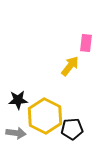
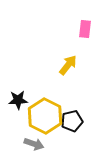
pink rectangle: moved 1 px left, 14 px up
yellow arrow: moved 2 px left, 1 px up
black pentagon: moved 8 px up; rotated 10 degrees counterclockwise
gray arrow: moved 18 px right, 11 px down; rotated 12 degrees clockwise
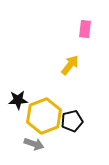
yellow arrow: moved 2 px right
yellow hexagon: moved 1 px left; rotated 12 degrees clockwise
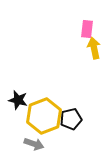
pink rectangle: moved 2 px right
yellow arrow: moved 24 px right, 17 px up; rotated 50 degrees counterclockwise
black star: rotated 18 degrees clockwise
black pentagon: moved 1 px left, 2 px up
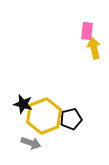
pink rectangle: moved 2 px down
black star: moved 5 px right, 4 px down
gray arrow: moved 3 px left, 1 px up
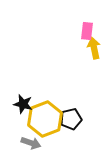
yellow hexagon: moved 1 px right, 3 px down
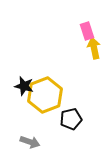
pink rectangle: rotated 24 degrees counterclockwise
black star: moved 1 px right, 18 px up
yellow hexagon: moved 24 px up
gray arrow: moved 1 px left, 1 px up
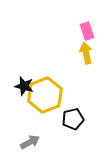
yellow arrow: moved 8 px left, 5 px down
black pentagon: moved 2 px right
gray arrow: rotated 48 degrees counterclockwise
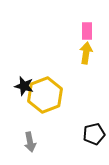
pink rectangle: rotated 18 degrees clockwise
yellow arrow: rotated 20 degrees clockwise
black pentagon: moved 21 px right, 15 px down
gray arrow: rotated 108 degrees clockwise
